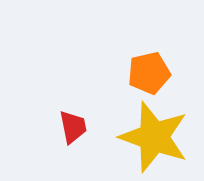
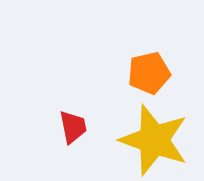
yellow star: moved 3 px down
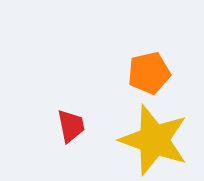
red trapezoid: moved 2 px left, 1 px up
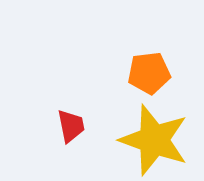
orange pentagon: rotated 6 degrees clockwise
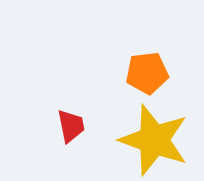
orange pentagon: moved 2 px left
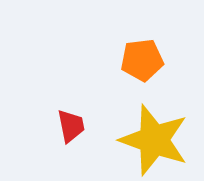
orange pentagon: moved 5 px left, 13 px up
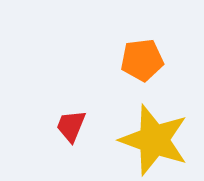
red trapezoid: rotated 147 degrees counterclockwise
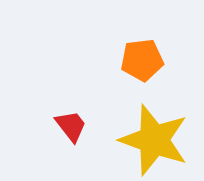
red trapezoid: rotated 120 degrees clockwise
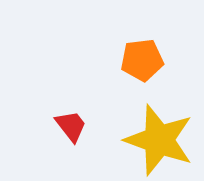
yellow star: moved 5 px right
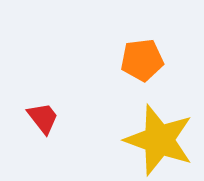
red trapezoid: moved 28 px left, 8 px up
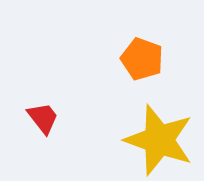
orange pentagon: moved 1 px up; rotated 27 degrees clockwise
